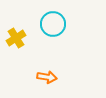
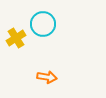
cyan circle: moved 10 px left
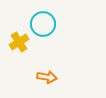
yellow cross: moved 3 px right, 4 px down
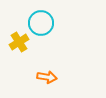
cyan circle: moved 2 px left, 1 px up
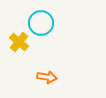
yellow cross: rotated 18 degrees counterclockwise
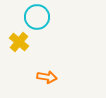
cyan circle: moved 4 px left, 6 px up
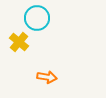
cyan circle: moved 1 px down
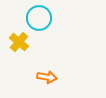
cyan circle: moved 2 px right
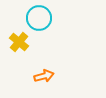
orange arrow: moved 3 px left, 1 px up; rotated 24 degrees counterclockwise
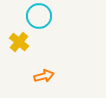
cyan circle: moved 2 px up
